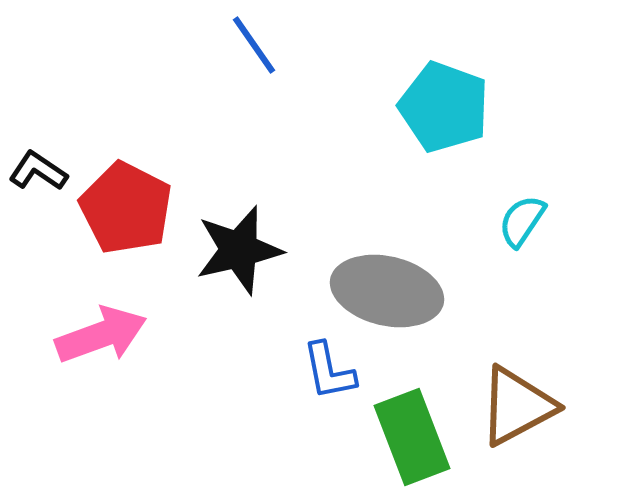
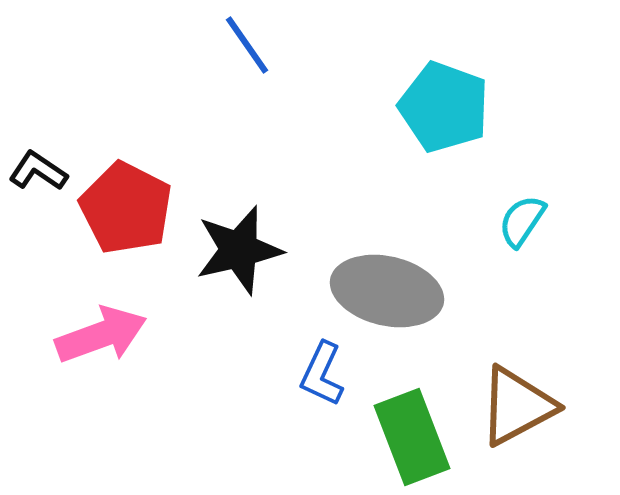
blue line: moved 7 px left
blue L-shape: moved 7 px left, 3 px down; rotated 36 degrees clockwise
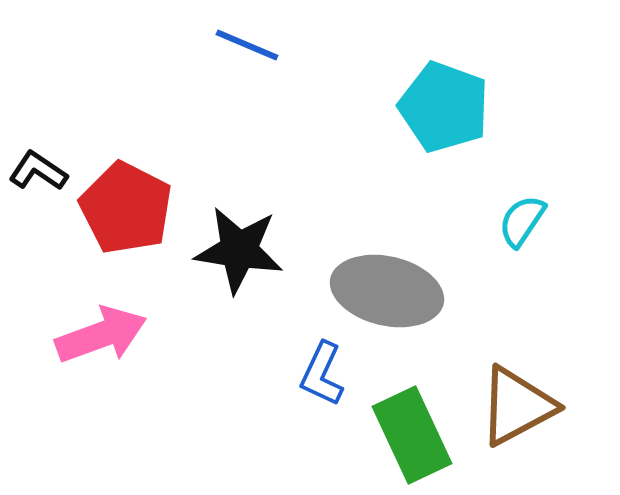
blue line: rotated 32 degrees counterclockwise
black star: rotated 22 degrees clockwise
green rectangle: moved 2 px up; rotated 4 degrees counterclockwise
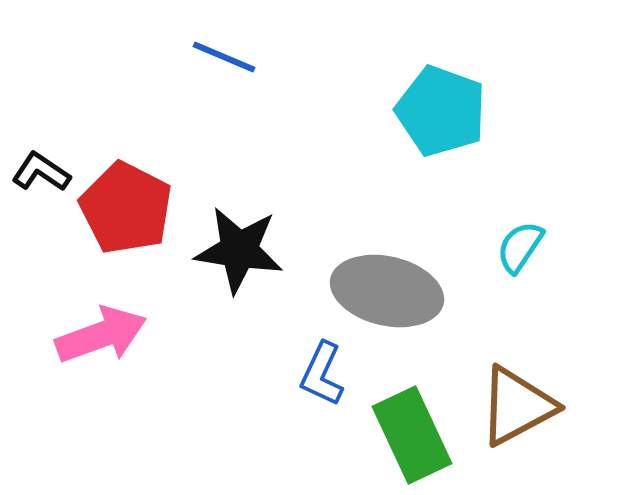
blue line: moved 23 px left, 12 px down
cyan pentagon: moved 3 px left, 4 px down
black L-shape: moved 3 px right, 1 px down
cyan semicircle: moved 2 px left, 26 px down
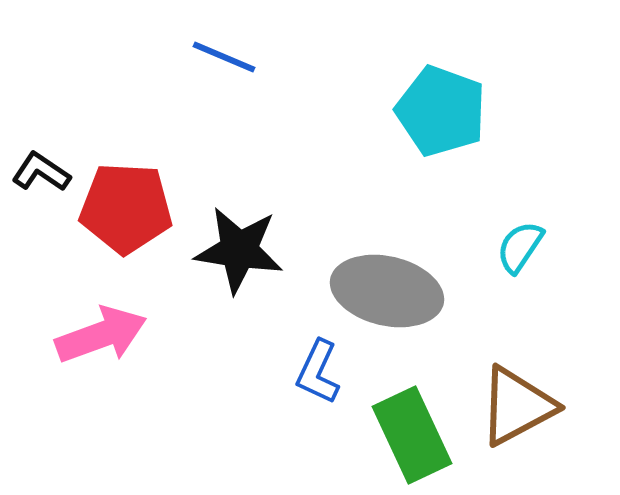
red pentagon: rotated 24 degrees counterclockwise
blue L-shape: moved 4 px left, 2 px up
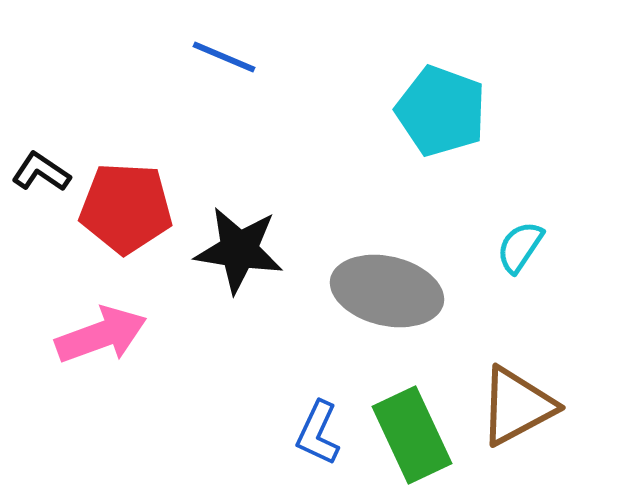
blue L-shape: moved 61 px down
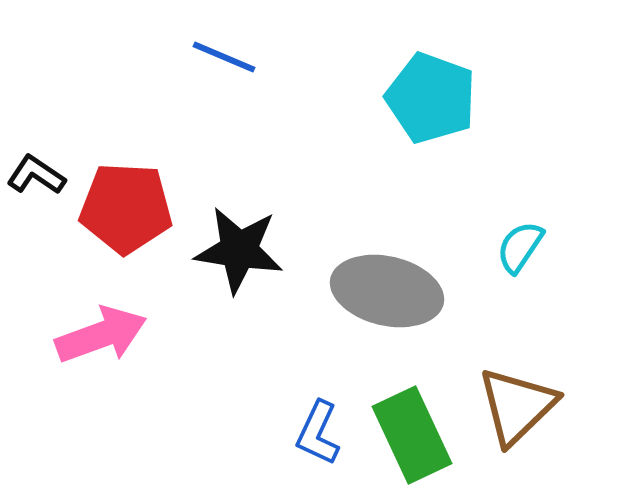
cyan pentagon: moved 10 px left, 13 px up
black L-shape: moved 5 px left, 3 px down
brown triangle: rotated 16 degrees counterclockwise
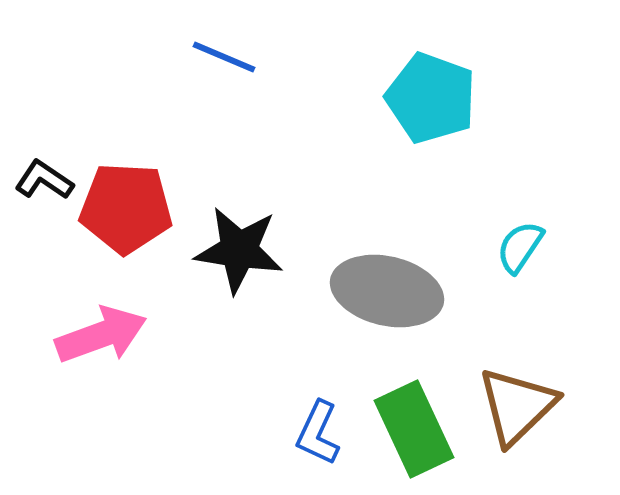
black L-shape: moved 8 px right, 5 px down
green rectangle: moved 2 px right, 6 px up
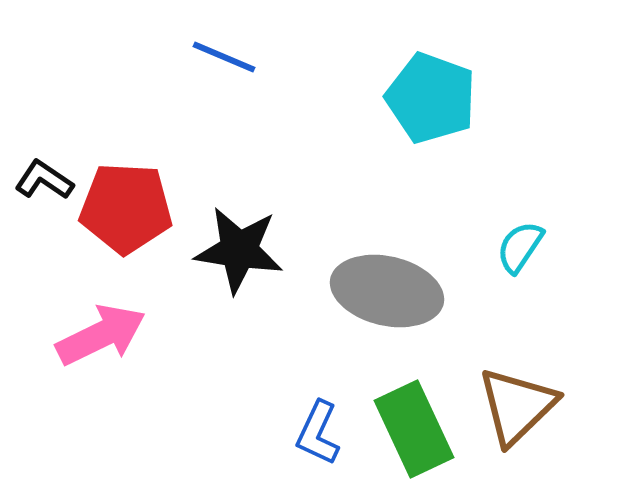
pink arrow: rotated 6 degrees counterclockwise
